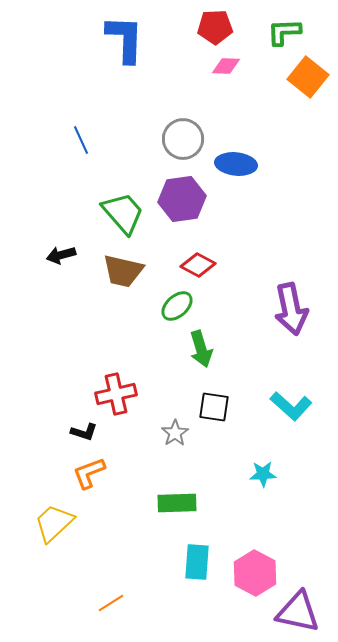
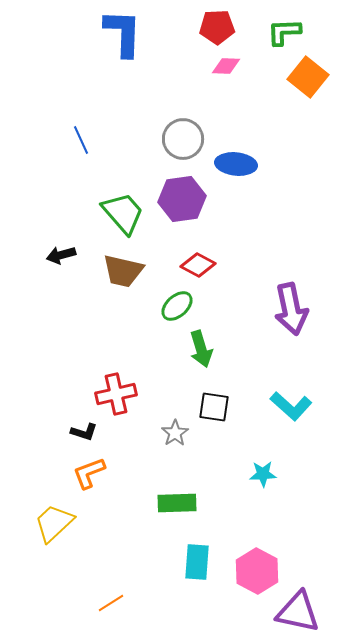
red pentagon: moved 2 px right
blue L-shape: moved 2 px left, 6 px up
pink hexagon: moved 2 px right, 2 px up
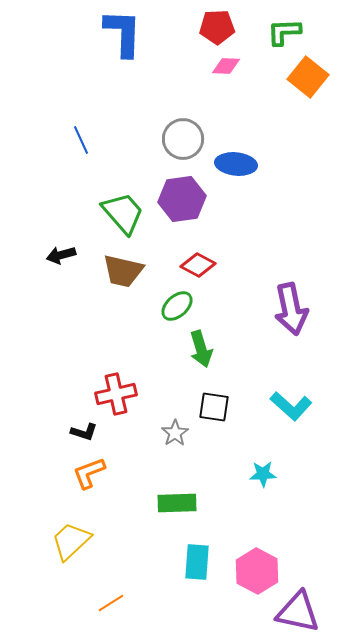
yellow trapezoid: moved 17 px right, 18 px down
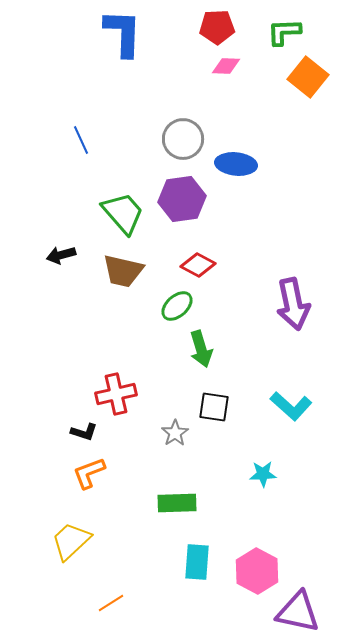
purple arrow: moved 2 px right, 5 px up
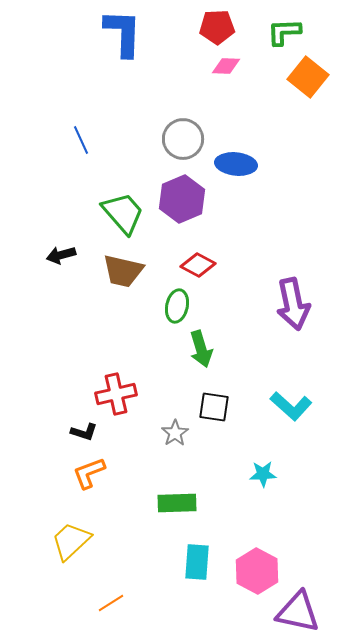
purple hexagon: rotated 15 degrees counterclockwise
green ellipse: rotated 36 degrees counterclockwise
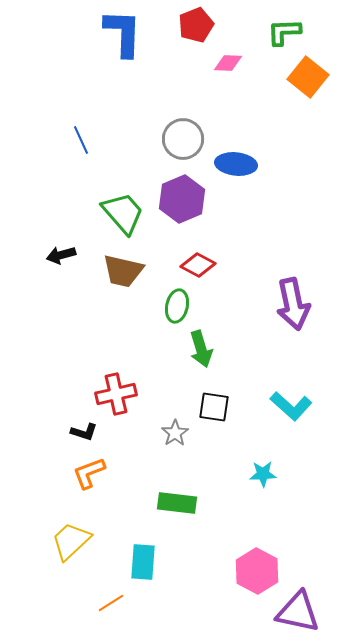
red pentagon: moved 21 px left, 2 px up; rotated 20 degrees counterclockwise
pink diamond: moved 2 px right, 3 px up
green rectangle: rotated 9 degrees clockwise
cyan rectangle: moved 54 px left
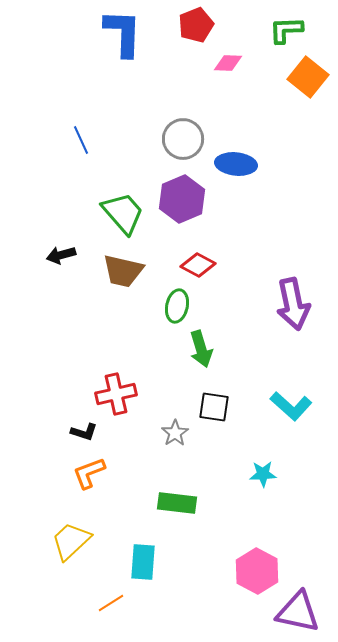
green L-shape: moved 2 px right, 2 px up
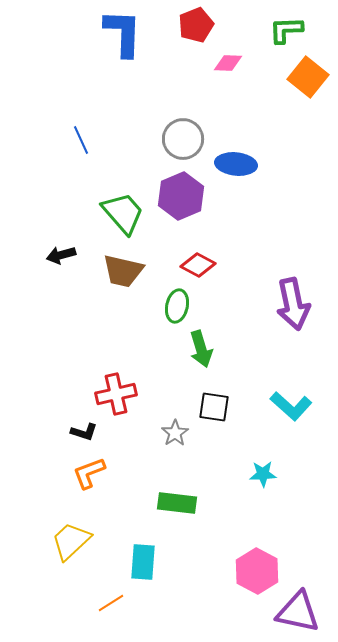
purple hexagon: moved 1 px left, 3 px up
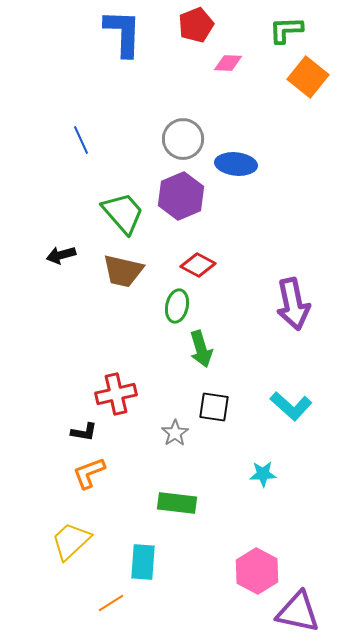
black L-shape: rotated 8 degrees counterclockwise
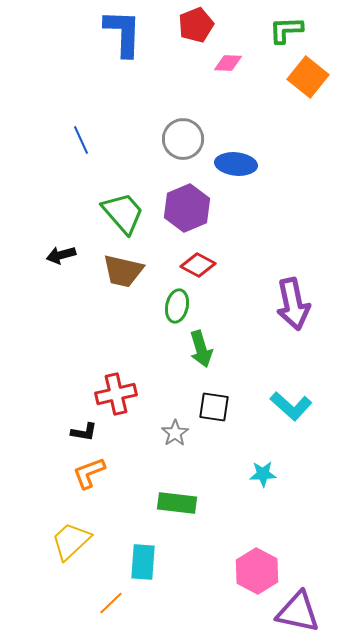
purple hexagon: moved 6 px right, 12 px down
orange line: rotated 12 degrees counterclockwise
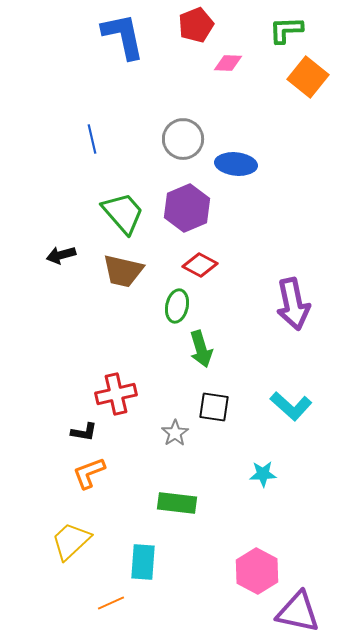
blue L-shape: moved 3 px down; rotated 14 degrees counterclockwise
blue line: moved 11 px right, 1 px up; rotated 12 degrees clockwise
red diamond: moved 2 px right
orange line: rotated 20 degrees clockwise
